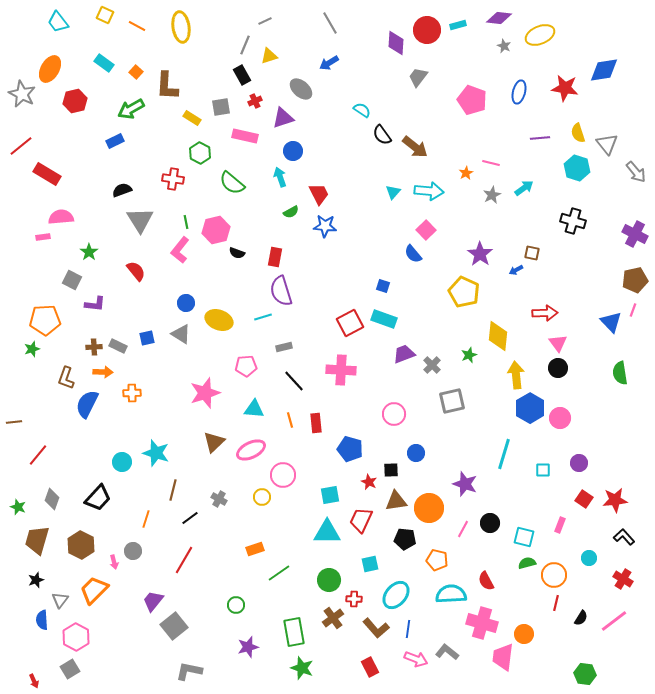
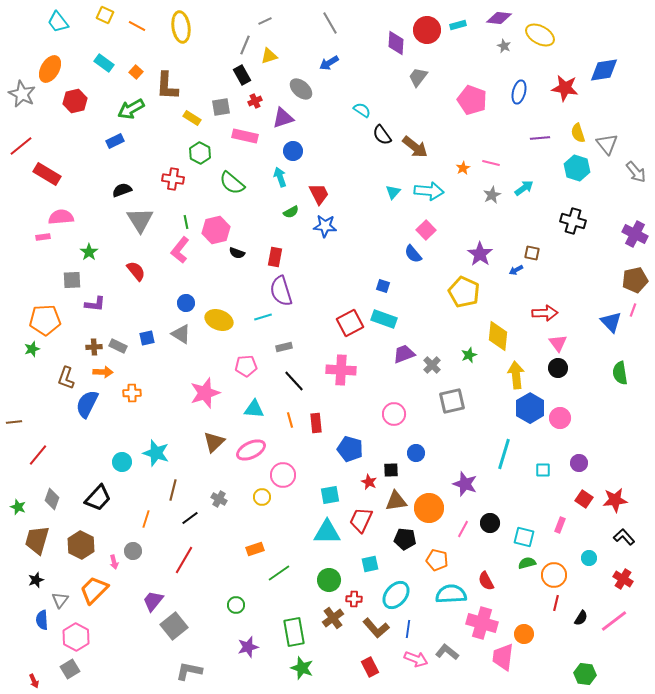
yellow ellipse at (540, 35): rotated 52 degrees clockwise
orange star at (466, 173): moved 3 px left, 5 px up
gray square at (72, 280): rotated 30 degrees counterclockwise
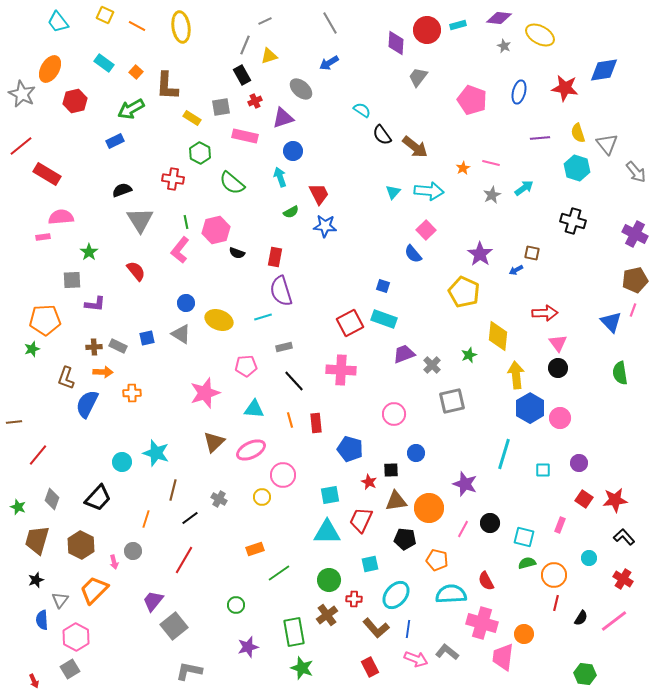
brown cross at (333, 618): moved 6 px left, 3 px up
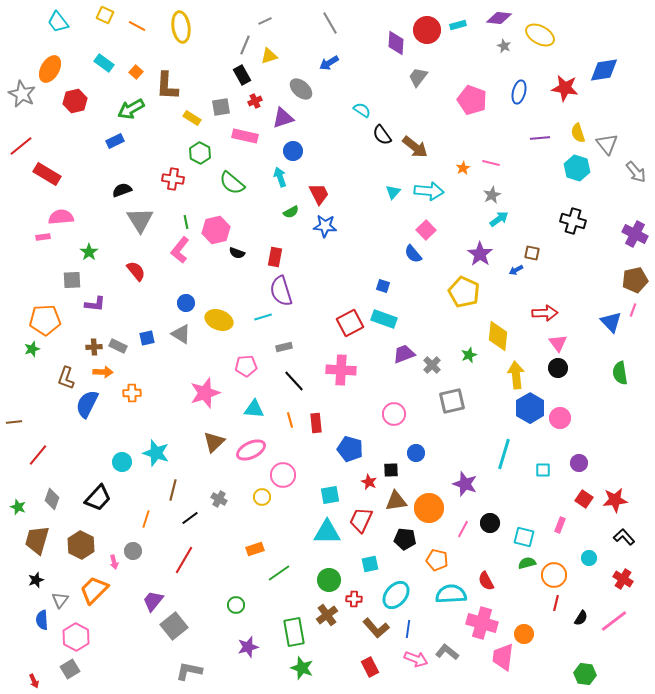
cyan arrow at (524, 188): moved 25 px left, 31 px down
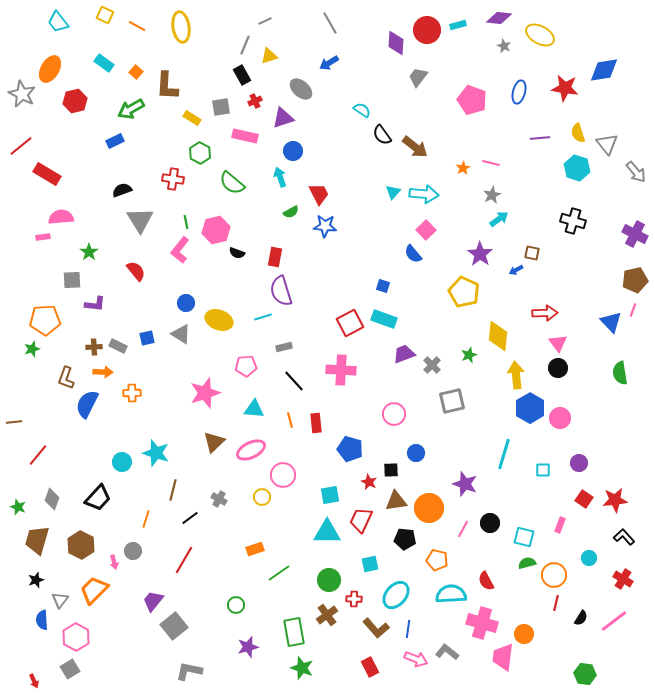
cyan arrow at (429, 191): moved 5 px left, 3 px down
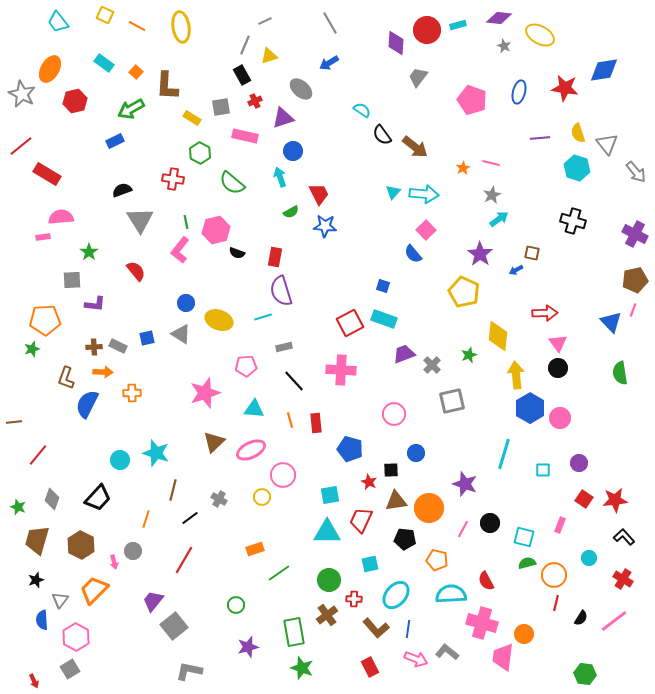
cyan circle at (122, 462): moved 2 px left, 2 px up
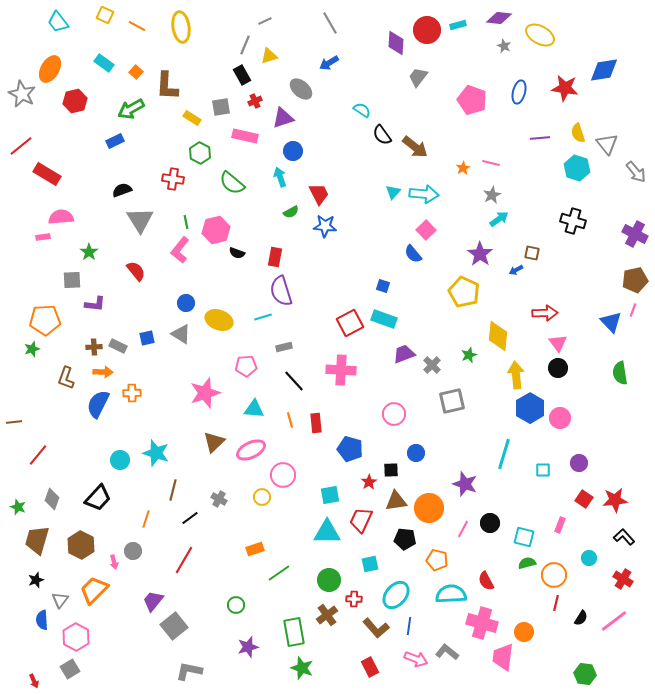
blue semicircle at (87, 404): moved 11 px right
red star at (369, 482): rotated 14 degrees clockwise
blue line at (408, 629): moved 1 px right, 3 px up
orange circle at (524, 634): moved 2 px up
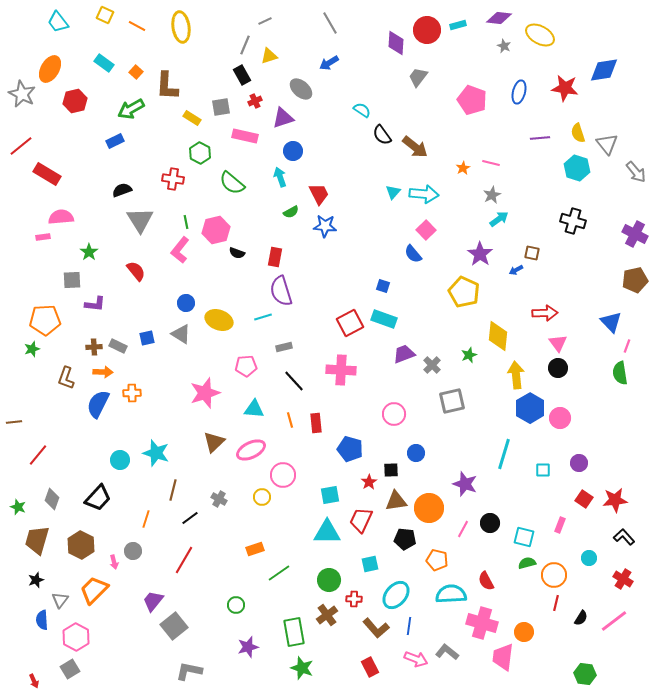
pink line at (633, 310): moved 6 px left, 36 px down
